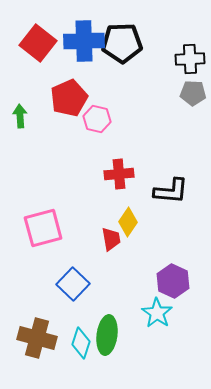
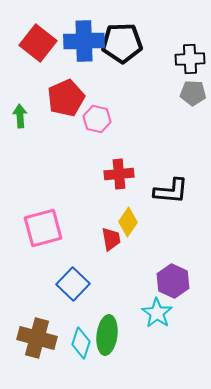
red pentagon: moved 3 px left
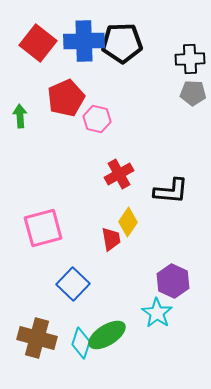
red cross: rotated 24 degrees counterclockwise
green ellipse: rotated 51 degrees clockwise
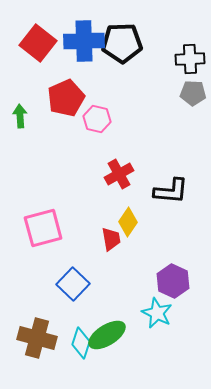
cyan star: rotated 8 degrees counterclockwise
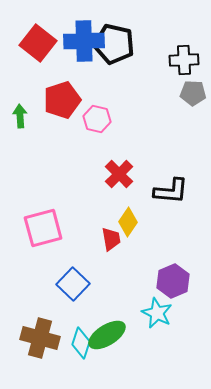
black pentagon: moved 8 px left, 1 px down; rotated 15 degrees clockwise
black cross: moved 6 px left, 1 px down
red pentagon: moved 4 px left, 2 px down; rotated 6 degrees clockwise
red cross: rotated 16 degrees counterclockwise
purple hexagon: rotated 12 degrees clockwise
brown cross: moved 3 px right
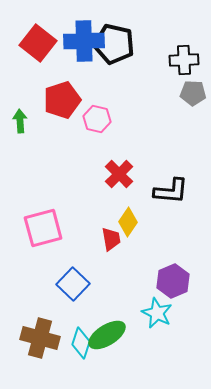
green arrow: moved 5 px down
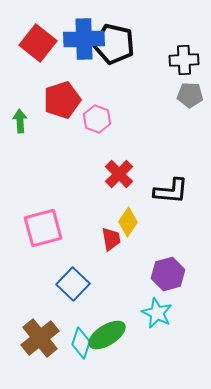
blue cross: moved 2 px up
gray pentagon: moved 3 px left, 2 px down
pink hexagon: rotated 8 degrees clockwise
purple hexagon: moved 5 px left, 7 px up; rotated 8 degrees clockwise
brown cross: rotated 36 degrees clockwise
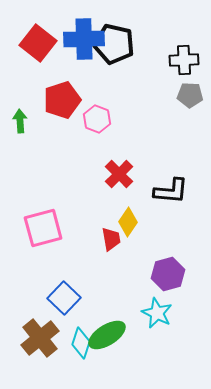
blue square: moved 9 px left, 14 px down
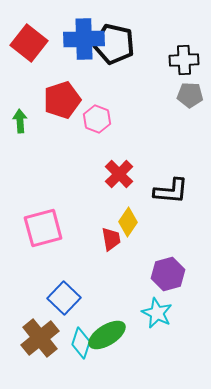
red square: moved 9 px left
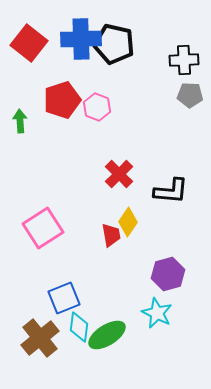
blue cross: moved 3 px left
pink hexagon: moved 12 px up
pink square: rotated 18 degrees counterclockwise
red trapezoid: moved 4 px up
blue square: rotated 24 degrees clockwise
cyan diamond: moved 2 px left, 16 px up; rotated 12 degrees counterclockwise
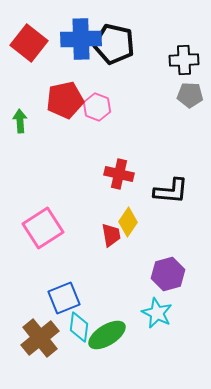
red pentagon: moved 3 px right; rotated 6 degrees clockwise
red cross: rotated 32 degrees counterclockwise
